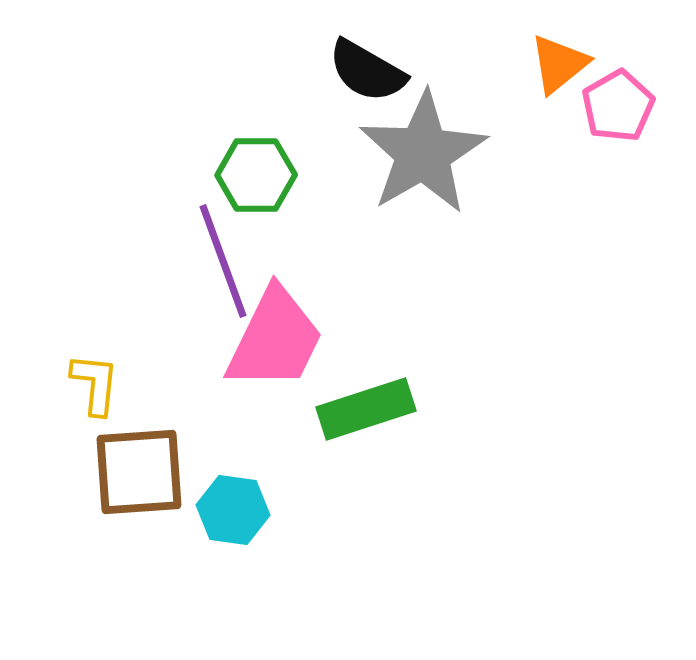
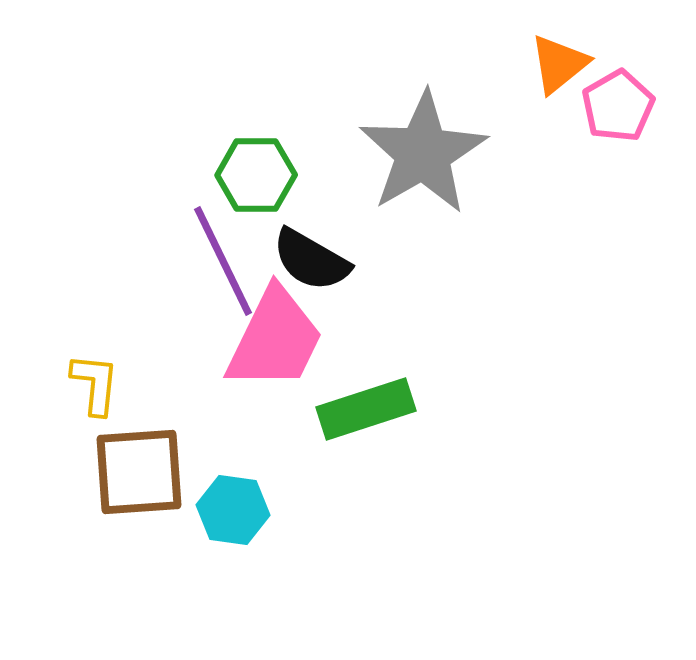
black semicircle: moved 56 px left, 189 px down
purple line: rotated 6 degrees counterclockwise
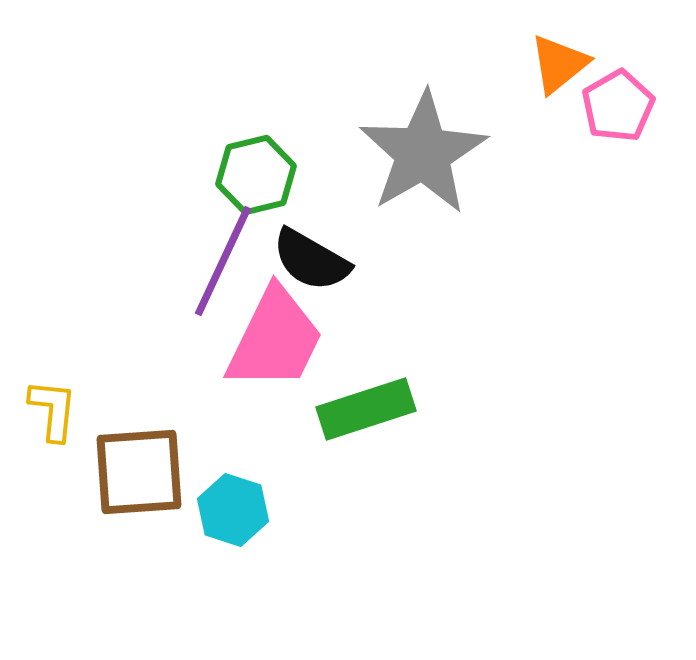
green hexagon: rotated 14 degrees counterclockwise
purple line: rotated 51 degrees clockwise
yellow L-shape: moved 42 px left, 26 px down
cyan hexagon: rotated 10 degrees clockwise
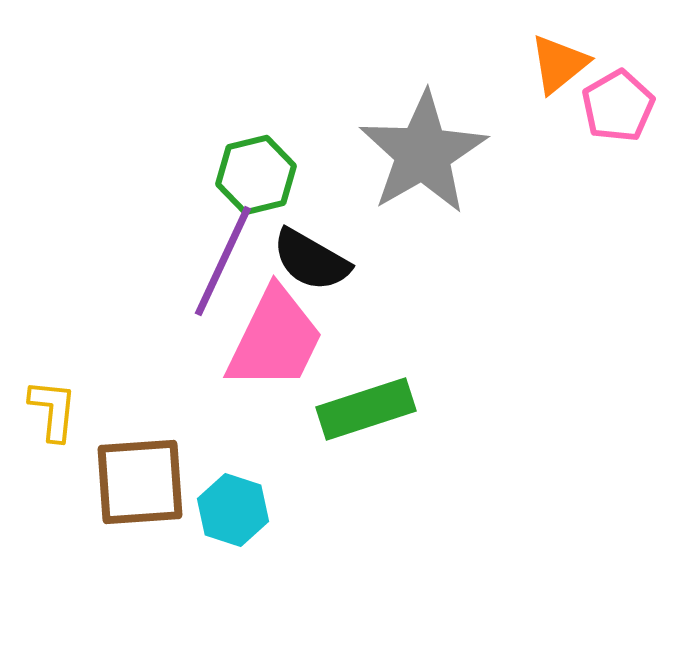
brown square: moved 1 px right, 10 px down
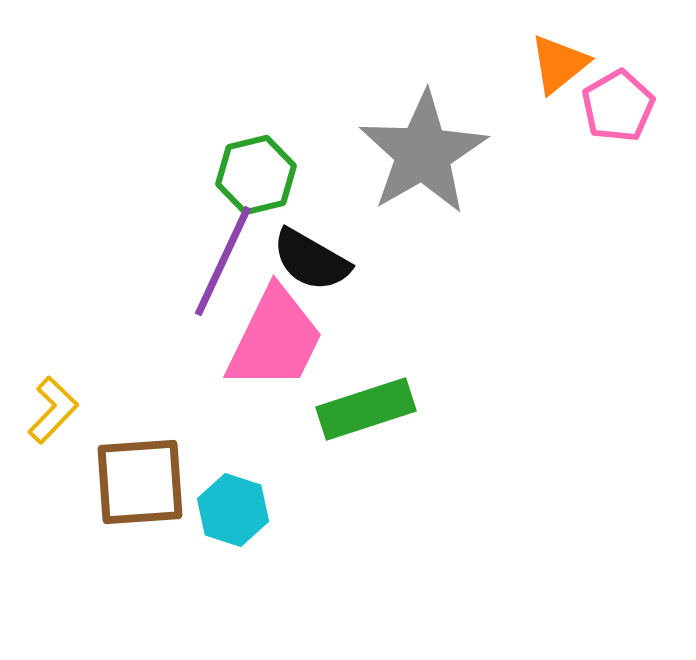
yellow L-shape: rotated 38 degrees clockwise
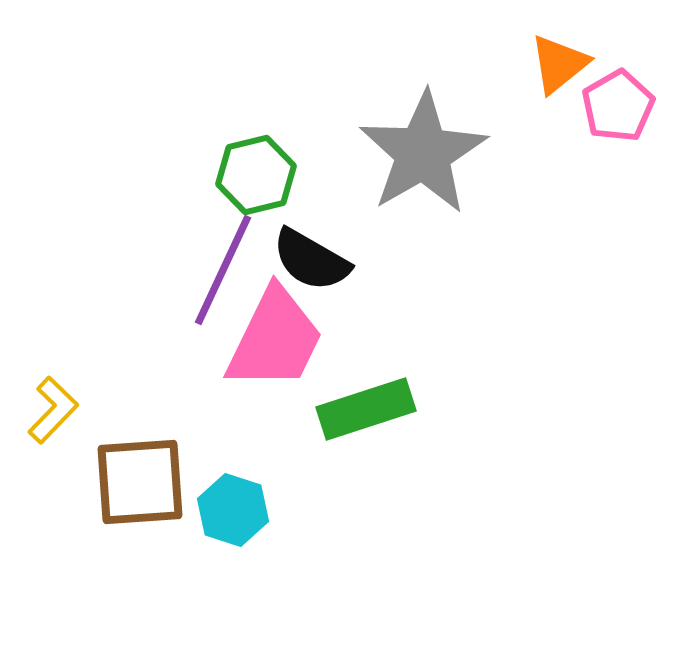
purple line: moved 9 px down
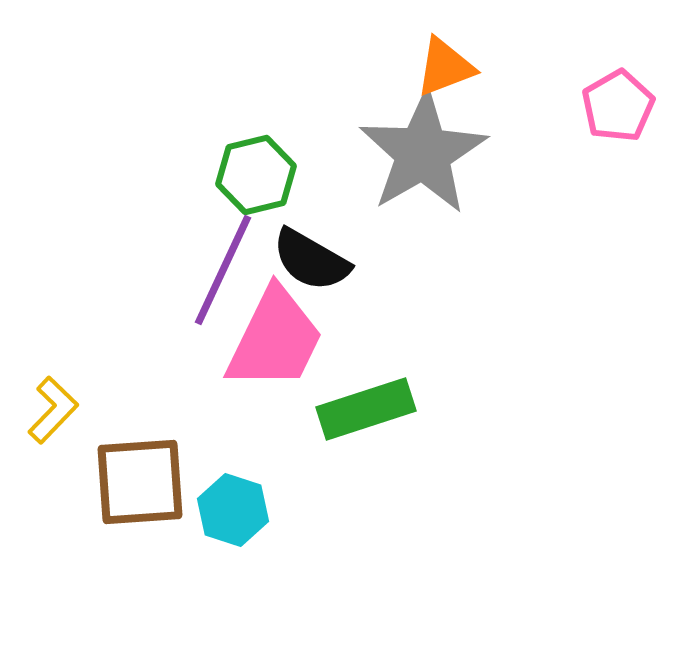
orange triangle: moved 114 px left, 3 px down; rotated 18 degrees clockwise
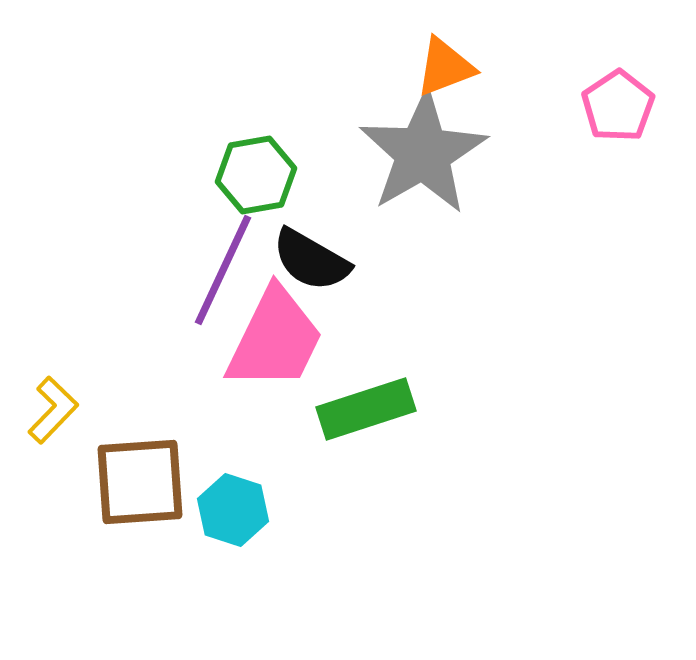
pink pentagon: rotated 4 degrees counterclockwise
green hexagon: rotated 4 degrees clockwise
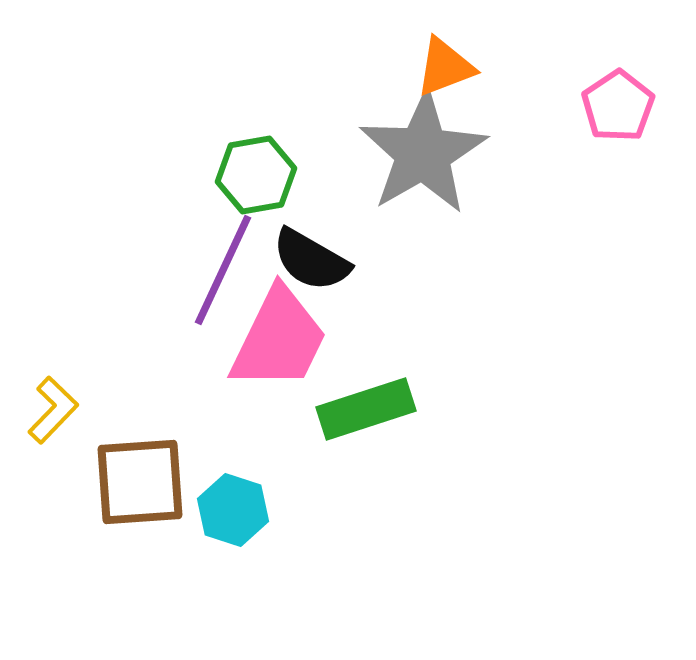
pink trapezoid: moved 4 px right
